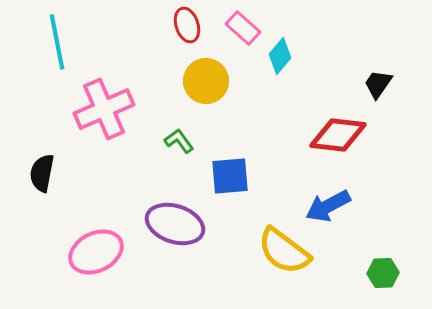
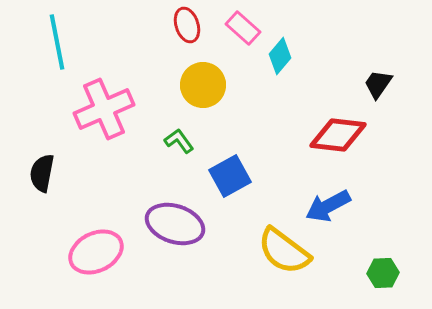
yellow circle: moved 3 px left, 4 px down
blue square: rotated 24 degrees counterclockwise
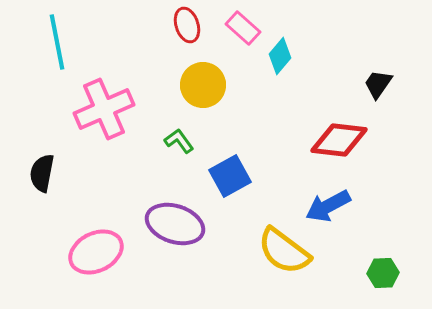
red diamond: moved 1 px right, 5 px down
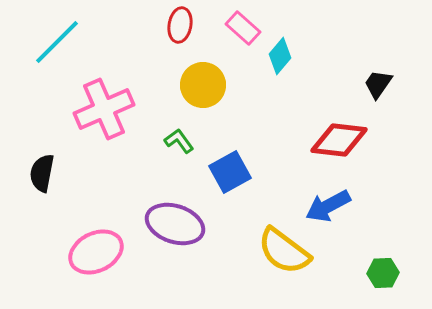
red ellipse: moved 7 px left; rotated 28 degrees clockwise
cyan line: rotated 56 degrees clockwise
blue square: moved 4 px up
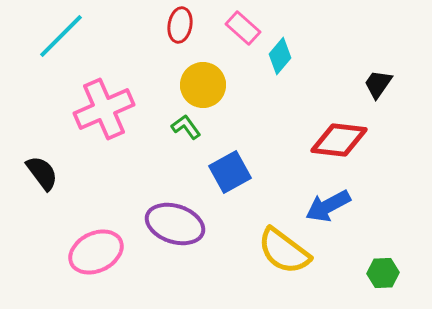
cyan line: moved 4 px right, 6 px up
green L-shape: moved 7 px right, 14 px up
black semicircle: rotated 132 degrees clockwise
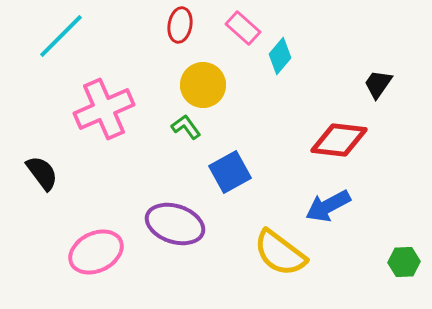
yellow semicircle: moved 4 px left, 2 px down
green hexagon: moved 21 px right, 11 px up
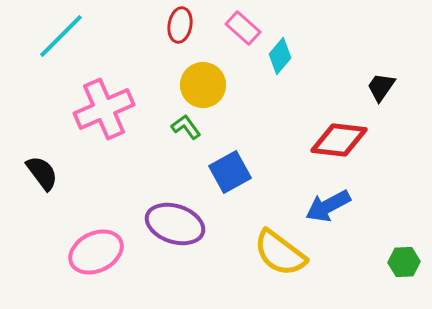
black trapezoid: moved 3 px right, 3 px down
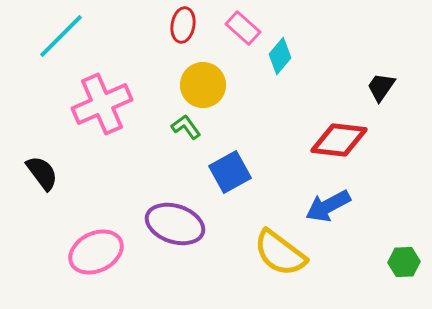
red ellipse: moved 3 px right
pink cross: moved 2 px left, 5 px up
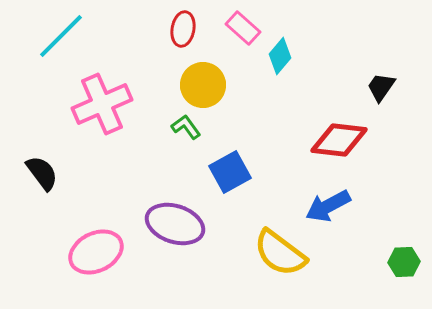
red ellipse: moved 4 px down
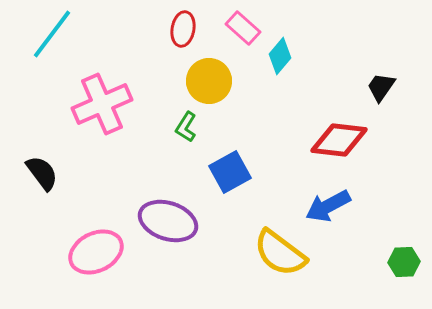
cyan line: moved 9 px left, 2 px up; rotated 8 degrees counterclockwise
yellow circle: moved 6 px right, 4 px up
green L-shape: rotated 112 degrees counterclockwise
purple ellipse: moved 7 px left, 3 px up
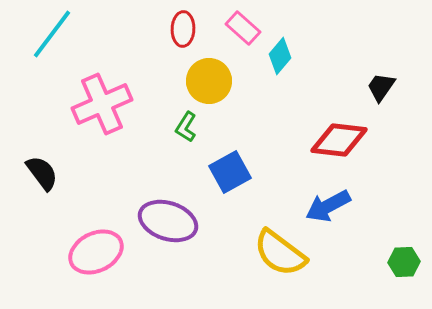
red ellipse: rotated 8 degrees counterclockwise
